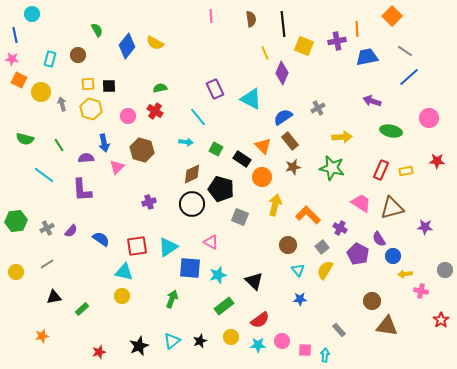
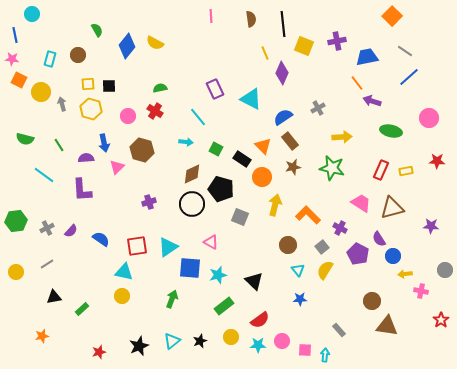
orange line at (357, 29): moved 54 px down; rotated 35 degrees counterclockwise
purple star at (425, 227): moved 6 px right, 1 px up
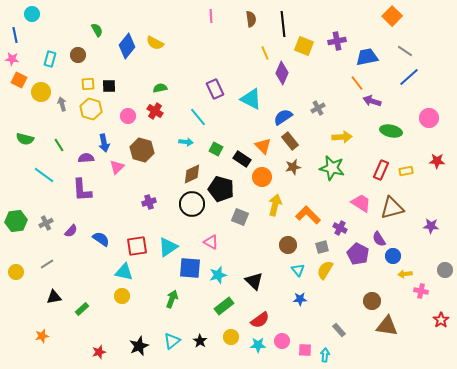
gray cross at (47, 228): moved 1 px left, 5 px up
gray square at (322, 247): rotated 24 degrees clockwise
black star at (200, 341): rotated 16 degrees counterclockwise
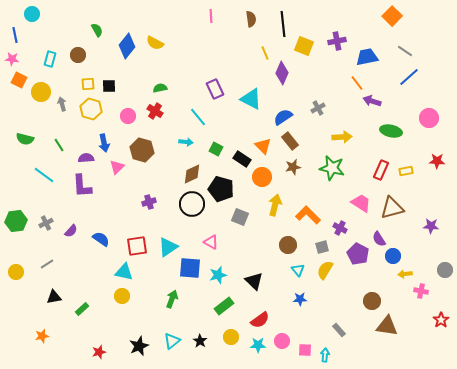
purple L-shape at (82, 190): moved 4 px up
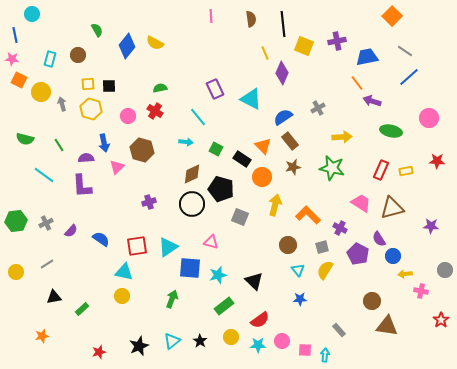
pink triangle at (211, 242): rotated 14 degrees counterclockwise
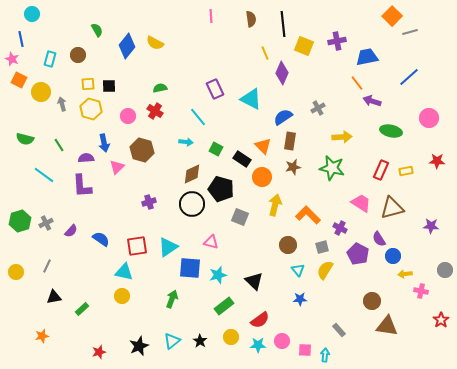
blue line at (15, 35): moved 6 px right, 4 px down
gray line at (405, 51): moved 5 px right, 19 px up; rotated 49 degrees counterclockwise
pink star at (12, 59): rotated 16 degrees clockwise
brown rectangle at (290, 141): rotated 48 degrees clockwise
green hexagon at (16, 221): moved 4 px right; rotated 10 degrees counterclockwise
gray line at (47, 264): moved 2 px down; rotated 32 degrees counterclockwise
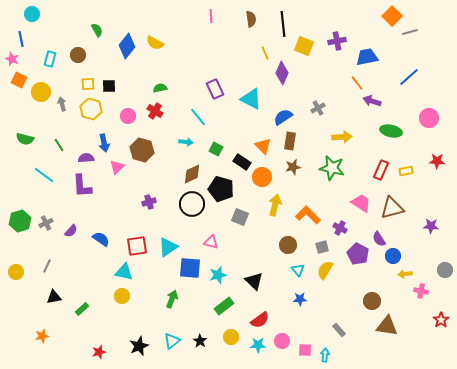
black rectangle at (242, 159): moved 3 px down
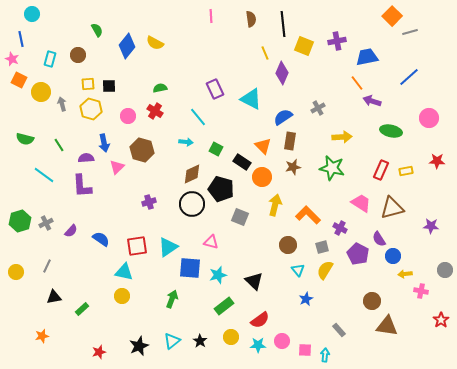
blue star at (300, 299): moved 6 px right; rotated 24 degrees counterclockwise
